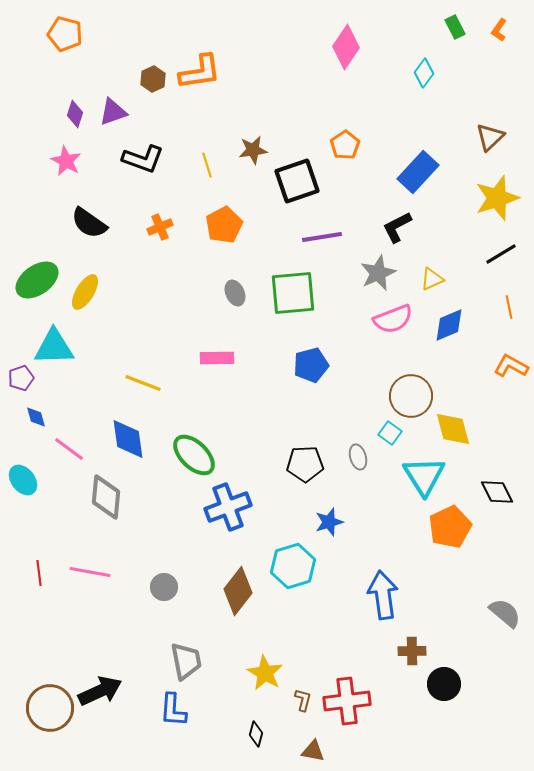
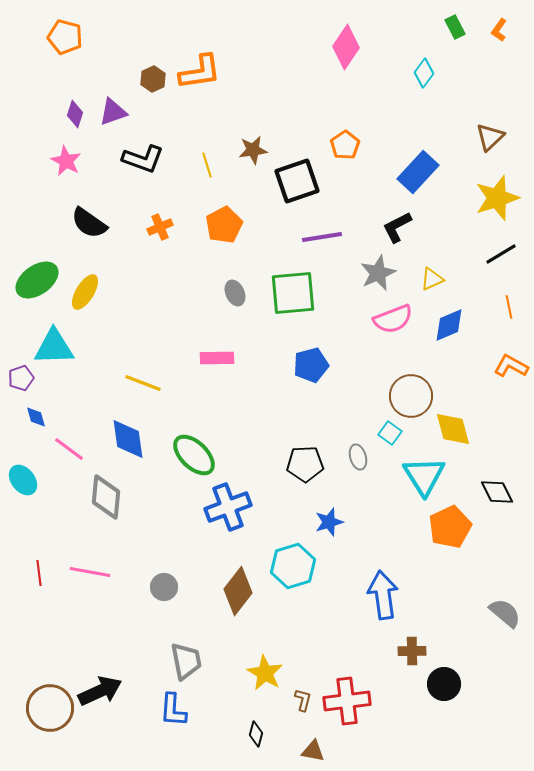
orange pentagon at (65, 34): moved 3 px down
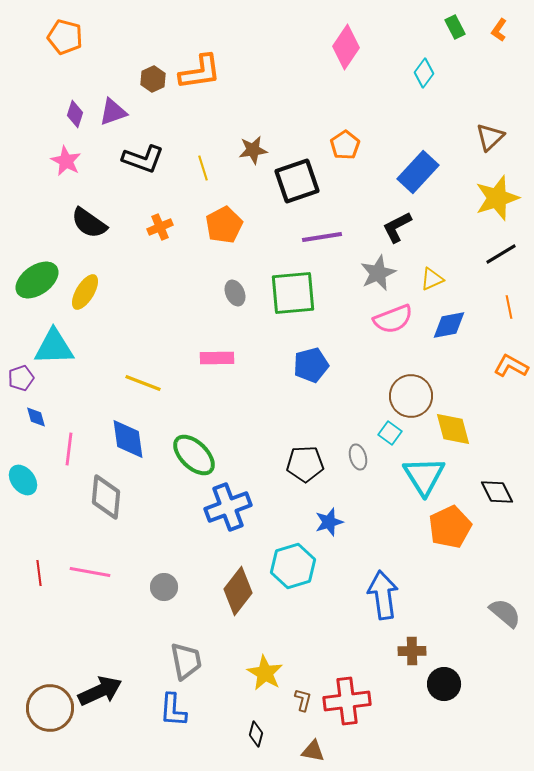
yellow line at (207, 165): moved 4 px left, 3 px down
blue diamond at (449, 325): rotated 12 degrees clockwise
pink line at (69, 449): rotated 60 degrees clockwise
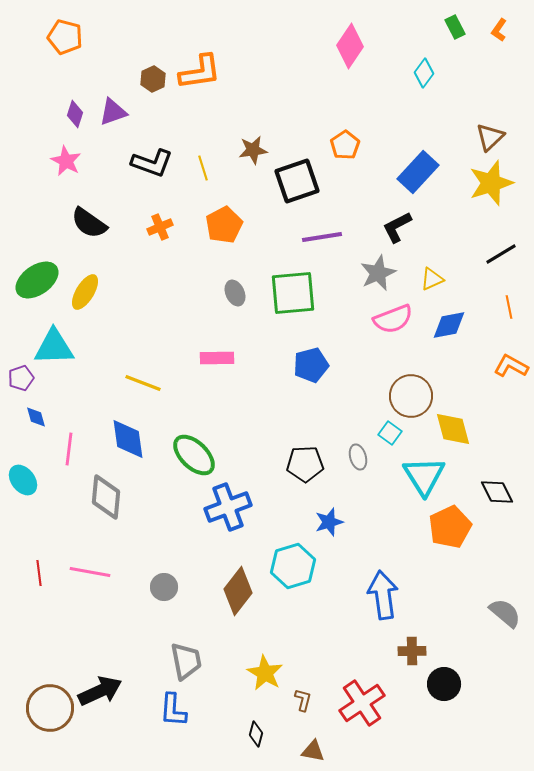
pink diamond at (346, 47): moved 4 px right, 1 px up
black L-shape at (143, 159): moved 9 px right, 4 px down
yellow star at (497, 198): moved 6 px left, 15 px up
red cross at (347, 701): moved 15 px right, 2 px down; rotated 27 degrees counterclockwise
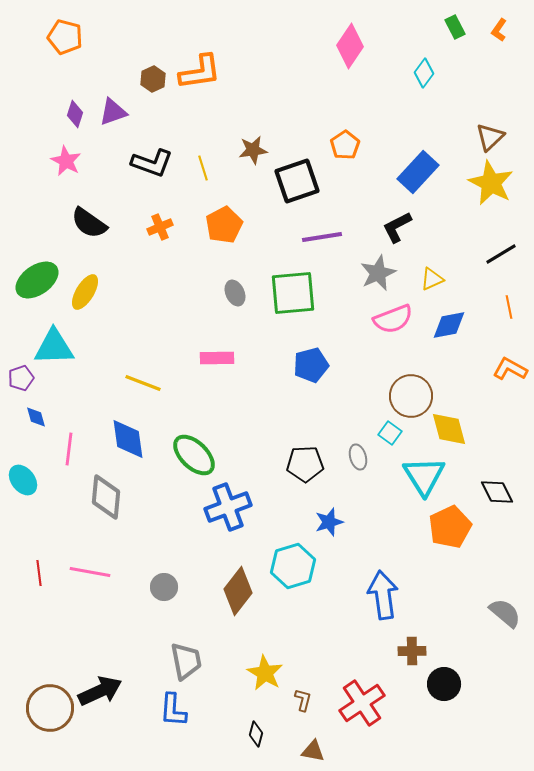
yellow star at (491, 183): rotated 27 degrees counterclockwise
orange L-shape at (511, 366): moved 1 px left, 3 px down
yellow diamond at (453, 429): moved 4 px left
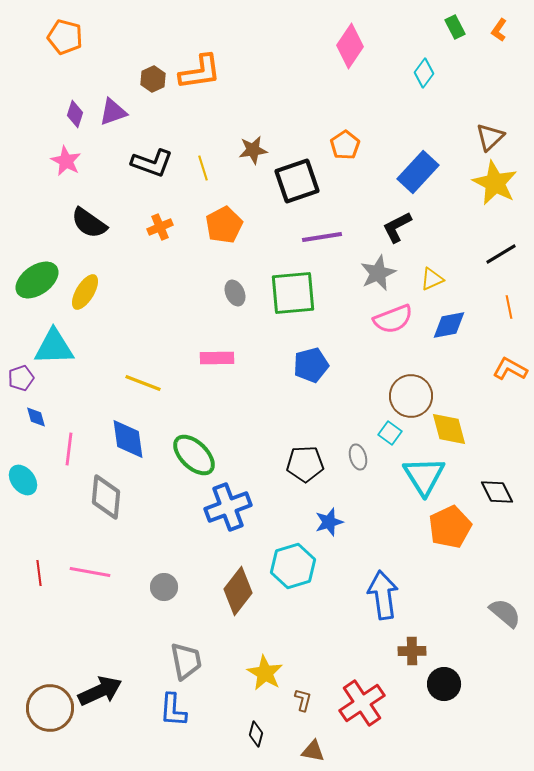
yellow star at (491, 183): moved 4 px right
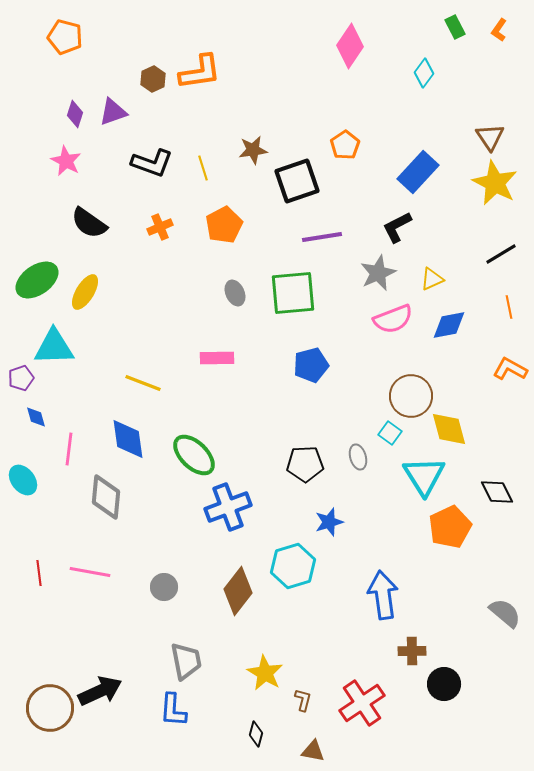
brown triangle at (490, 137): rotated 20 degrees counterclockwise
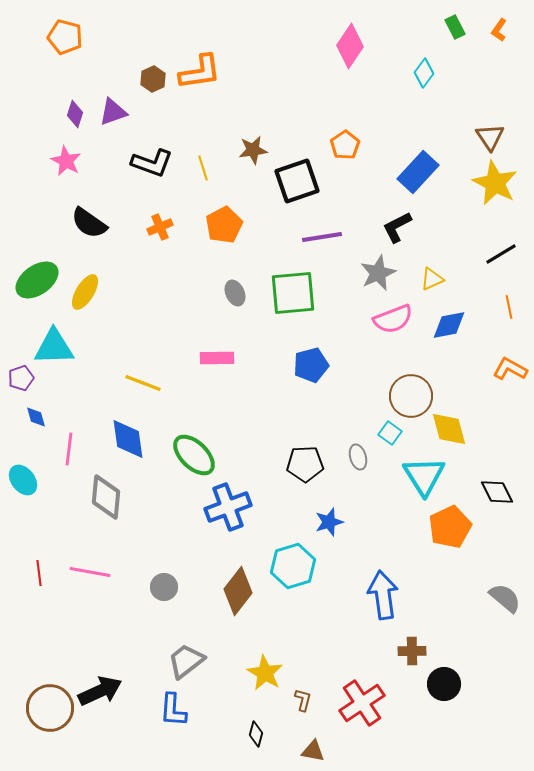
gray semicircle at (505, 613): moved 15 px up
gray trapezoid at (186, 661): rotated 117 degrees counterclockwise
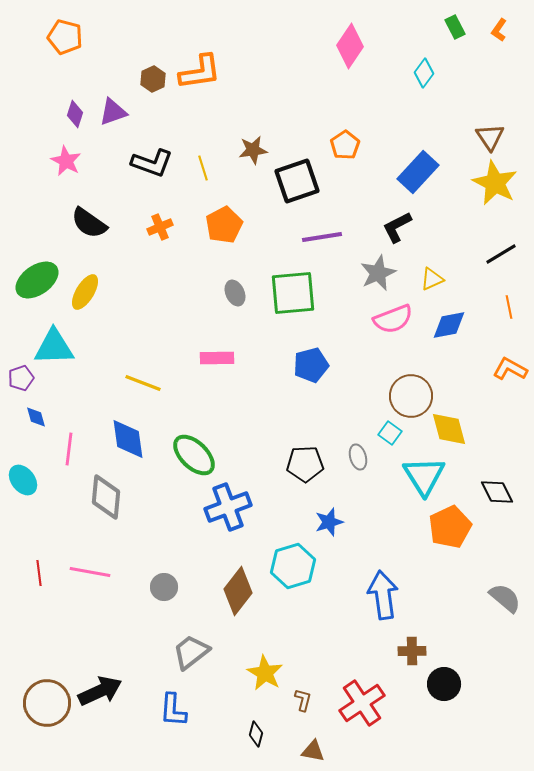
gray trapezoid at (186, 661): moved 5 px right, 9 px up
brown circle at (50, 708): moved 3 px left, 5 px up
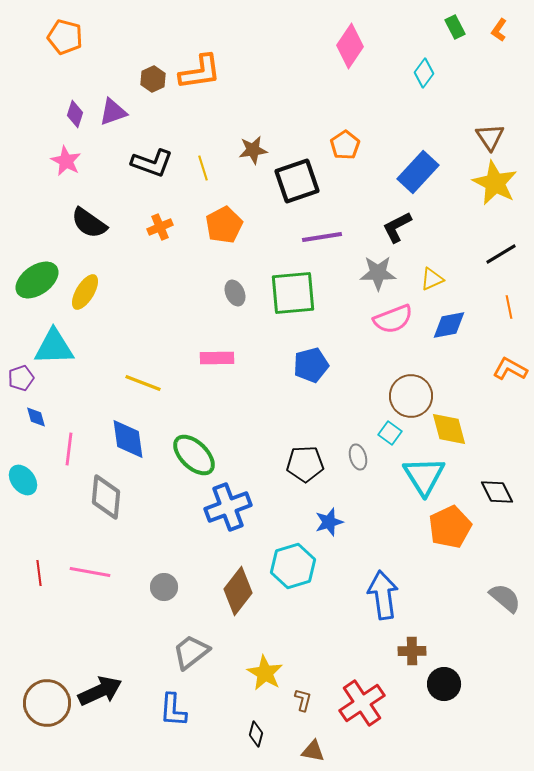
gray star at (378, 273): rotated 24 degrees clockwise
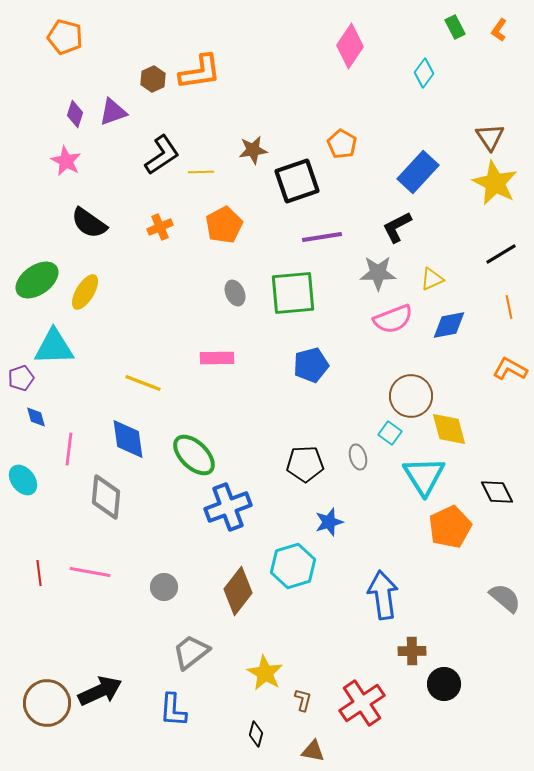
orange pentagon at (345, 145): moved 3 px left, 1 px up; rotated 8 degrees counterclockwise
black L-shape at (152, 163): moved 10 px right, 8 px up; rotated 54 degrees counterclockwise
yellow line at (203, 168): moved 2 px left, 4 px down; rotated 75 degrees counterclockwise
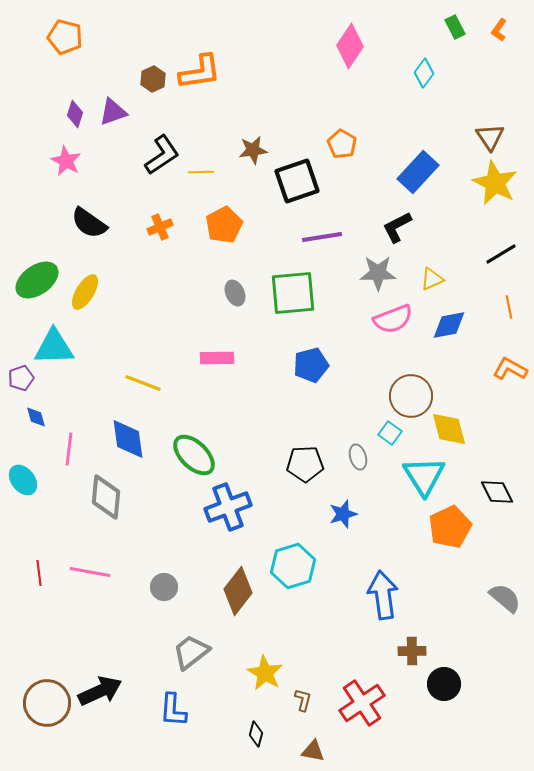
blue star at (329, 522): moved 14 px right, 8 px up
